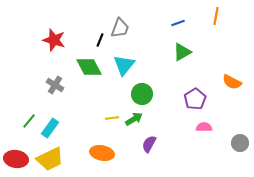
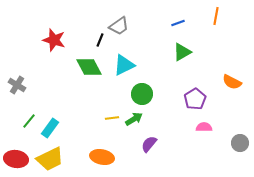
gray trapezoid: moved 1 px left, 2 px up; rotated 35 degrees clockwise
cyan triangle: rotated 25 degrees clockwise
gray cross: moved 38 px left
purple semicircle: rotated 12 degrees clockwise
orange ellipse: moved 4 px down
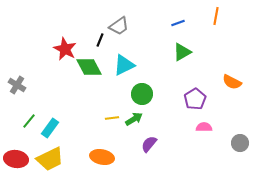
red star: moved 11 px right, 9 px down; rotated 10 degrees clockwise
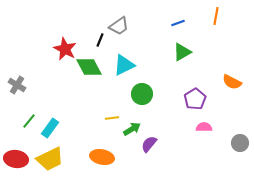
green arrow: moved 2 px left, 10 px down
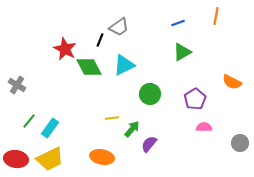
gray trapezoid: moved 1 px down
green circle: moved 8 px right
green arrow: rotated 18 degrees counterclockwise
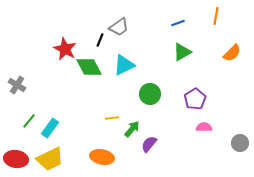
orange semicircle: moved 29 px up; rotated 72 degrees counterclockwise
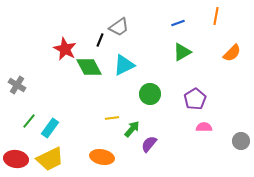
gray circle: moved 1 px right, 2 px up
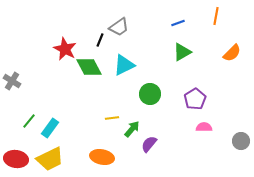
gray cross: moved 5 px left, 4 px up
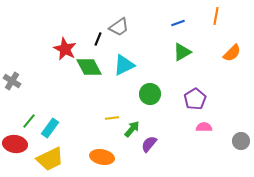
black line: moved 2 px left, 1 px up
red ellipse: moved 1 px left, 15 px up
